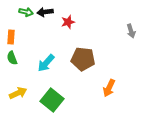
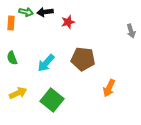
orange rectangle: moved 14 px up
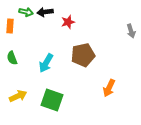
orange rectangle: moved 1 px left, 3 px down
brown pentagon: moved 4 px up; rotated 20 degrees counterclockwise
cyan arrow: rotated 12 degrees counterclockwise
yellow arrow: moved 3 px down
green square: rotated 20 degrees counterclockwise
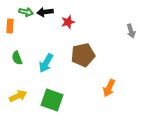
green semicircle: moved 5 px right
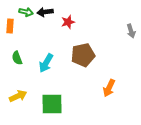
green square: moved 4 px down; rotated 20 degrees counterclockwise
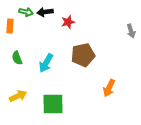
green square: moved 1 px right
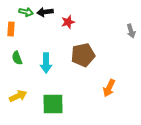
orange rectangle: moved 1 px right, 3 px down
cyan arrow: rotated 30 degrees counterclockwise
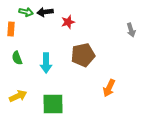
gray arrow: moved 1 px up
